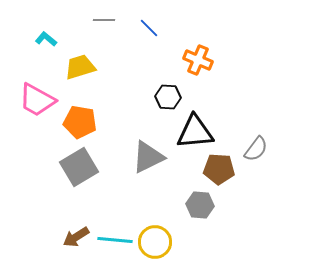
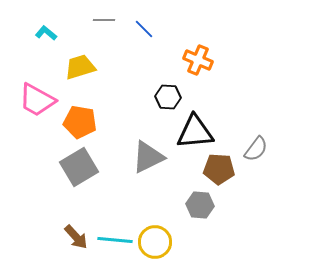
blue line: moved 5 px left, 1 px down
cyan L-shape: moved 6 px up
brown arrow: rotated 100 degrees counterclockwise
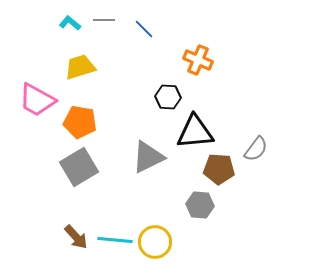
cyan L-shape: moved 24 px right, 10 px up
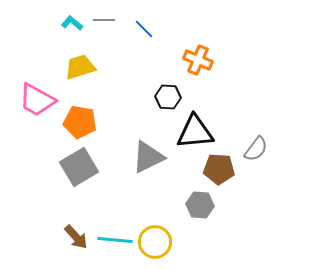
cyan L-shape: moved 2 px right
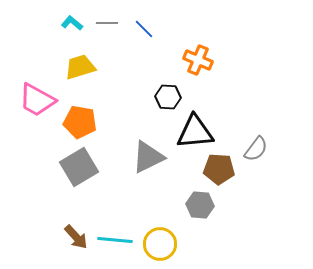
gray line: moved 3 px right, 3 px down
yellow circle: moved 5 px right, 2 px down
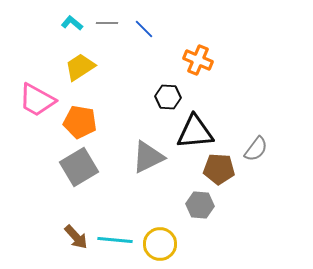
yellow trapezoid: rotated 16 degrees counterclockwise
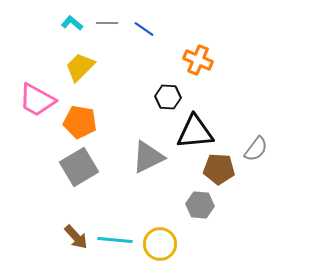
blue line: rotated 10 degrees counterclockwise
yellow trapezoid: rotated 12 degrees counterclockwise
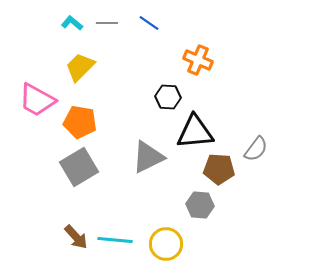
blue line: moved 5 px right, 6 px up
yellow circle: moved 6 px right
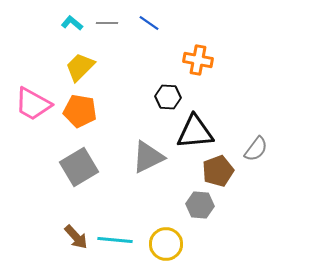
orange cross: rotated 12 degrees counterclockwise
pink trapezoid: moved 4 px left, 4 px down
orange pentagon: moved 11 px up
brown pentagon: moved 1 px left, 2 px down; rotated 24 degrees counterclockwise
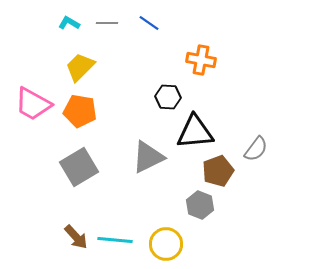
cyan L-shape: moved 3 px left; rotated 10 degrees counterclockwise
orange cross: moved 3 px right
gray hexagon: rotated 16 degrees clockwise
